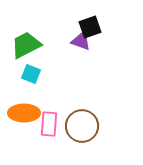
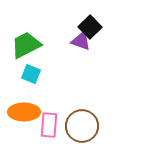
black square: rotated 25 degrees counterclockwise
orange ellipse: moved 1 px up
pink rectangle: moved 1 px down
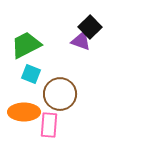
brown circle: moved 22 px left, 32 px up
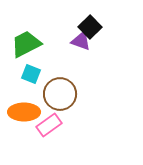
green trapezoid: moved 1 px up
pink rectangle: rotated 50 degrees clockwise
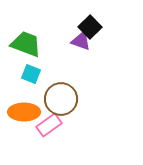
green trapezoid: rotated 48 degrees clockwise
brown circle: moved 1 px right, 5 px down
